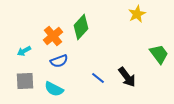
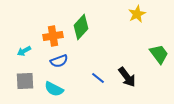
orange cross: rotated 30 degrees clockwise
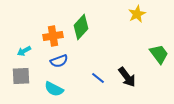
gray square: moved 4 px left, 5 px up
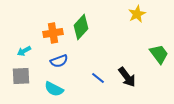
orange cross: moved 3 px up
